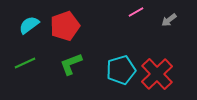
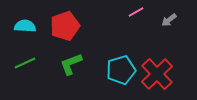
cyan semicircle: moved 4 px left, 1 px down; rotated 40 degrees clockwise
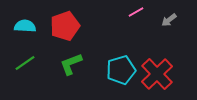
green line: rotated 10 degrees counterclockwise
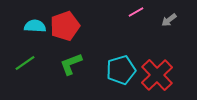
cyan semicircle: moved 10 px right
red cross: moved 1 px down
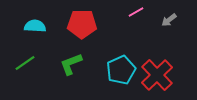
red pentagon: moved 17 px right, 2 px up; rotated 20 degrees clockwise
cyan pentagon: rotated 8 degrees counterclockwise
